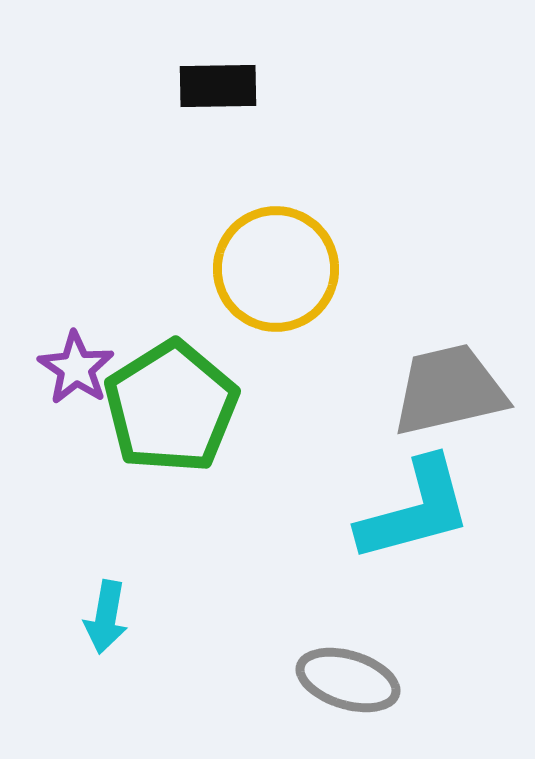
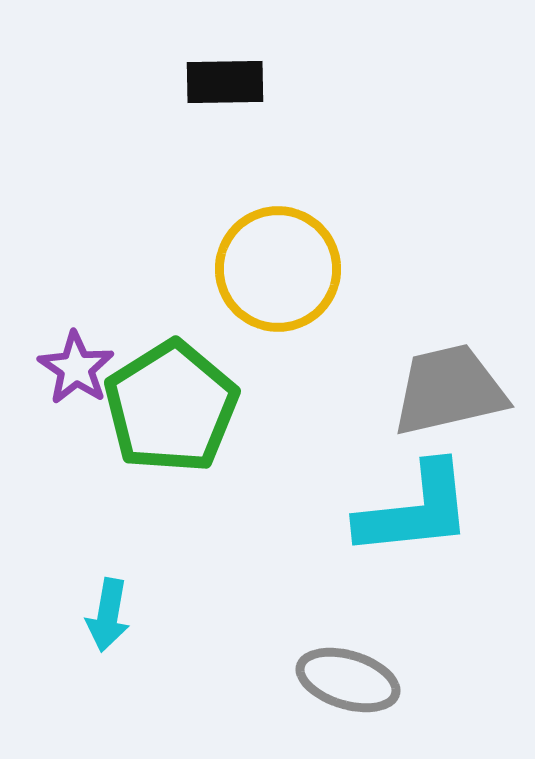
black rectangle: moved 7 px right, 4 px up
yellow circle: moved 2 px right
cyan L-shape: rotated 9 degrees clockwise
cyan arrow: moved 2 px right, 2 px up
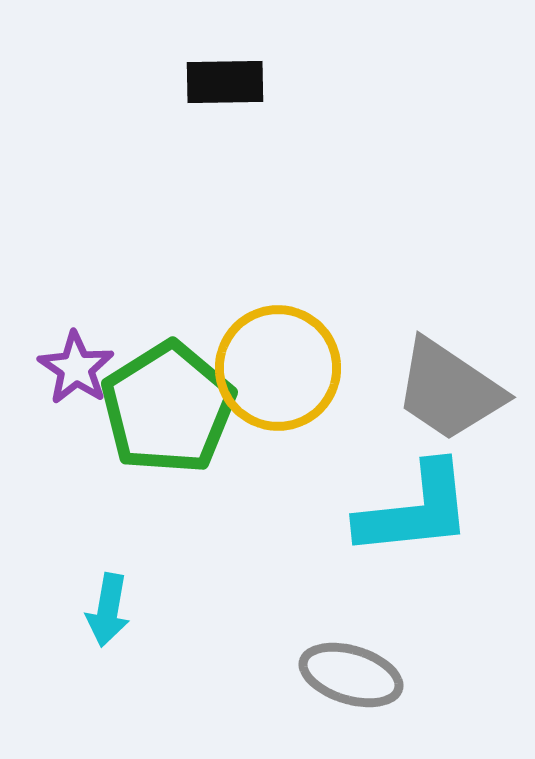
yellow circle: moved 99 px down
gray trapezoid: rotated 133 degrees counterclockwise
green pentagon: moved 3 px left, 1 px down
cyan arrow: moved 5 px up
gray ellipse: moved 3 px right, 5 px up
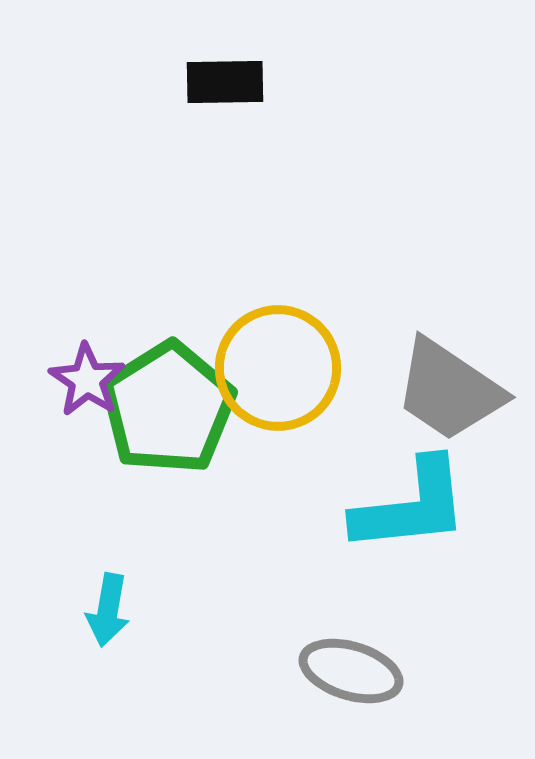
purple star: moved 11 px right, 12 px down
cyan L-shape: moved 4 px left, 4 px up
gray ellipse: moved 4 px up
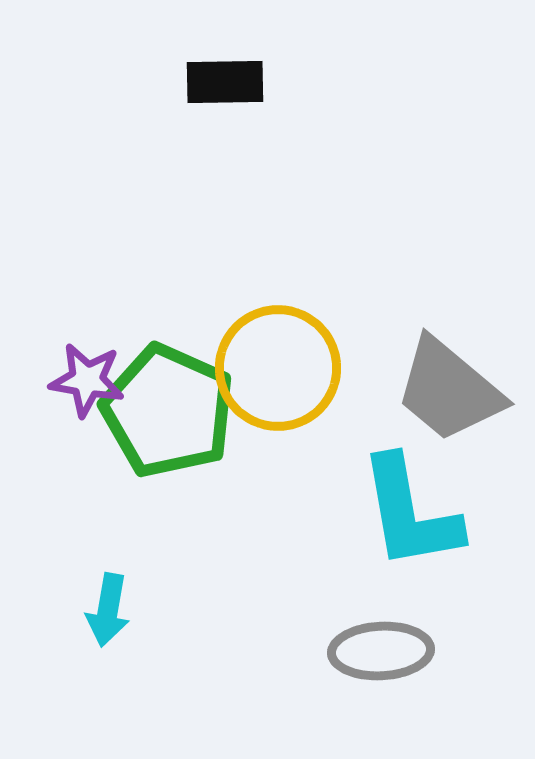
purple star: rotated 24 degrees counterclockwise
gray trapezoid: rotated 6 degrees clockwise
green pentagon: moved 3 px down; rotated 16 degrees counterclockwise
cyan L-shape: moved 1 px left, 7 px down; rotated 86 degrees clockwise
gray ellipse: moved 30 px right, 20 px up; rotated 20 degrees counterclockwise
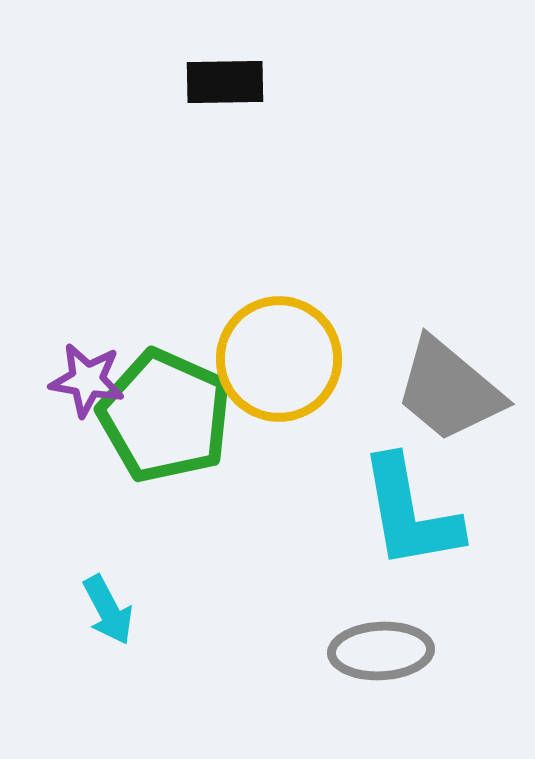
yellow circle: moved 1 px right, 9 px up
green pentagon: moved 3 px left, 5 px down
cyan arrow: rotated 38 degrees counterclockwise
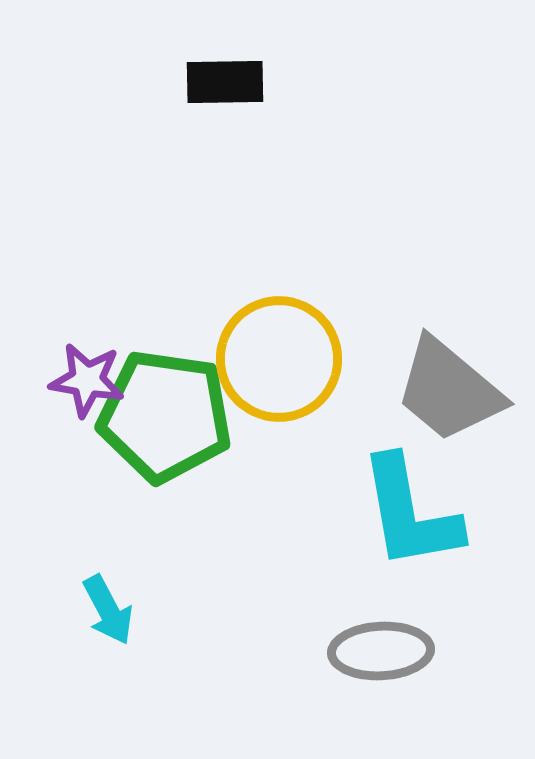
green pentagon: rotated 16 degrees counterclockwise
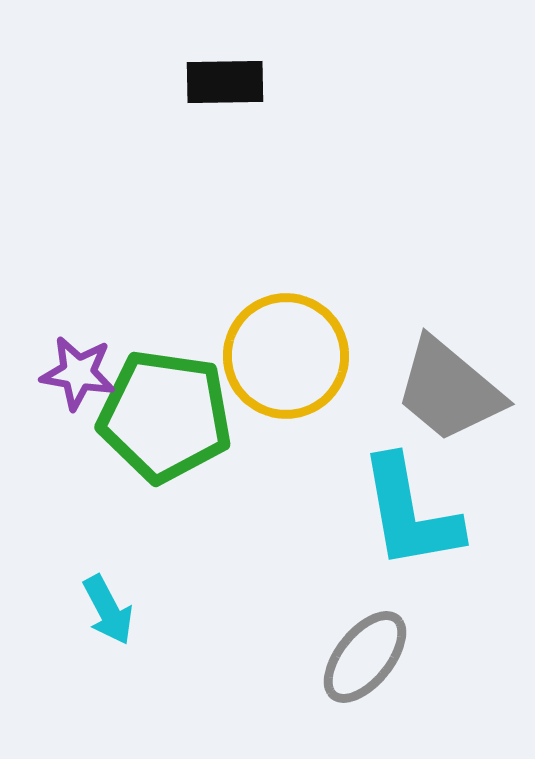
yellow circle: moved 7 px right, 3 px up
purple star: moved 9 px left, 7 px up
gray ellipse: moved 16 px left, 6 px down; rotated 48 degrees counterclockwise
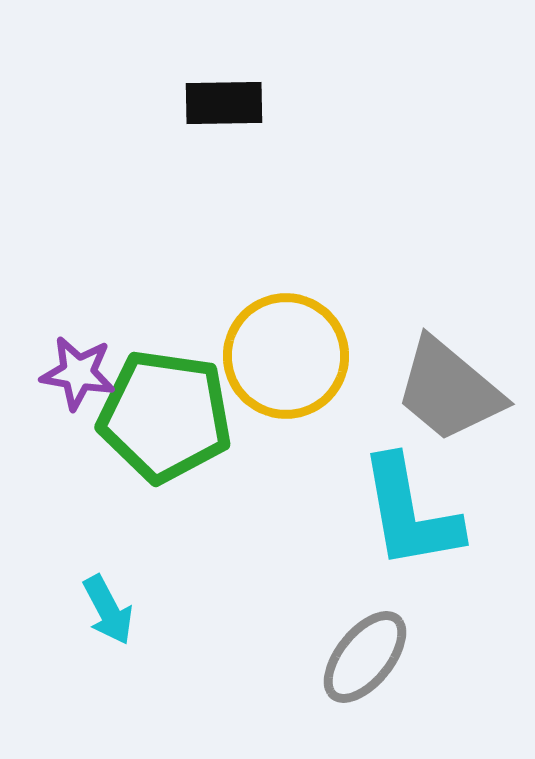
black rectangle: moved 1 px left, 21 px down
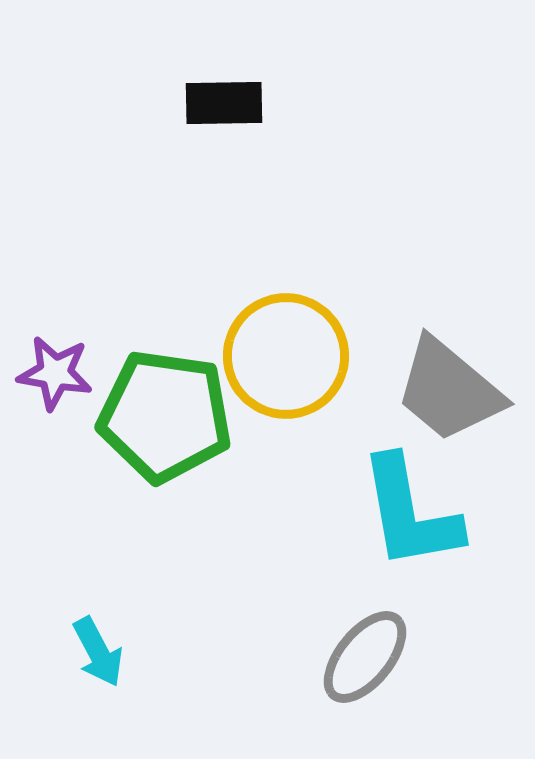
purple star: moved 23 px left
cyan arrow: moved 10 px left, 42 px down
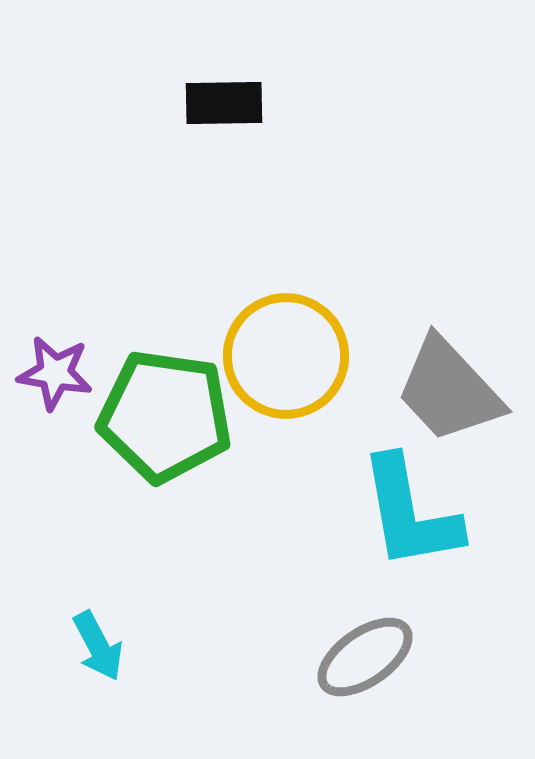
gray trapezoid: rotated 7 degrees clockwise
cyan arrow: moved 6 px up
gray ellipse: rotated 16 degrees clockwise
